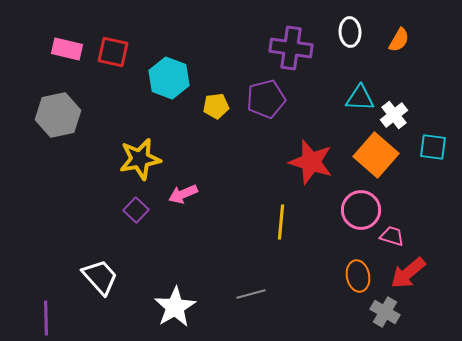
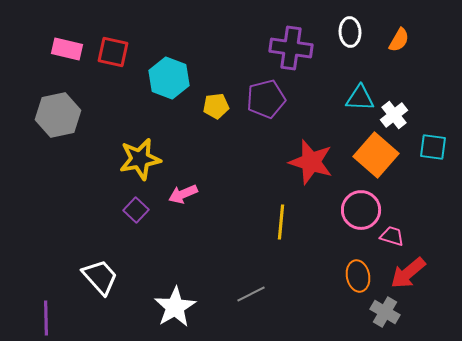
gray line: rotated 12 degrees counterclockwise
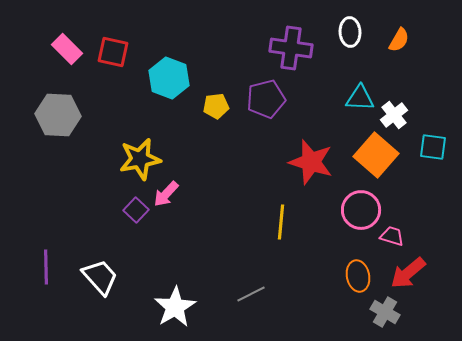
pink rectangle: rotated 32 degrees clockwise
gray hexagon: rotated 15 degrees clockwise
pink arrow: moved 17 px left; rotated 24 degrees counterclockwise
purple line: moved 51 px up
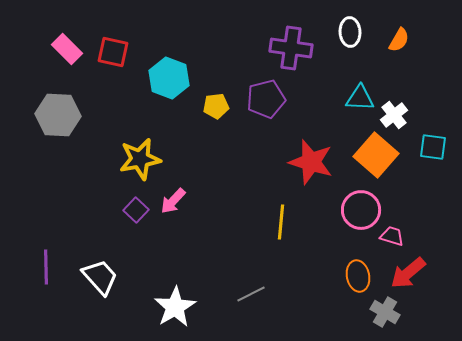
pink arrow: moved 7 px right, 7 px down
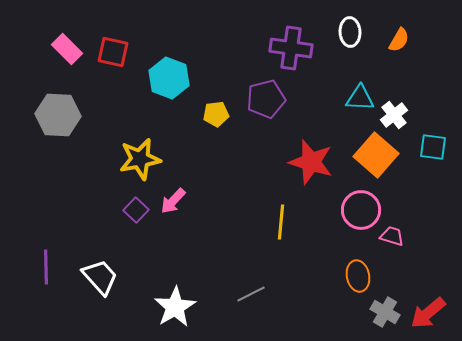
yellow pentagon: moved 8 px down
red arrow: moved 20 px right, 40 px down
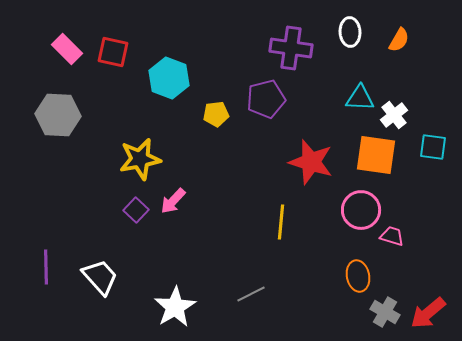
orange square: rotated 33 degrees counterclockwise
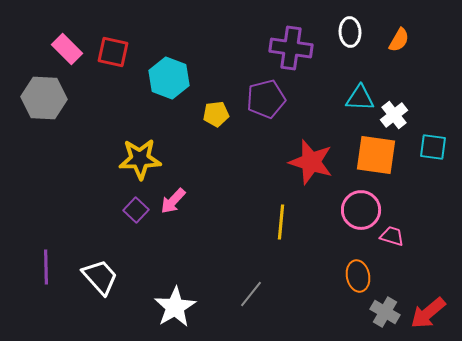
gray hexagon: moved 14 px left, 17 px up
yellow star: rotated 9 degrees clockwise
gray line: rotated 24 degrees counterclockwise
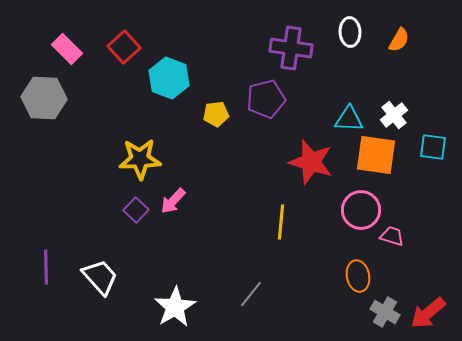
red square: moved 11 px right, 5 px up; rotated 36 degrees clockwise
cyan triangle: moved 11 px left, 21 px down
